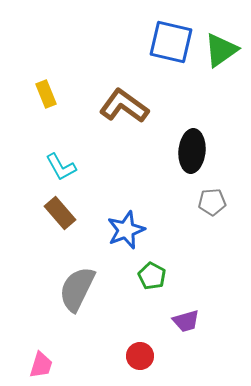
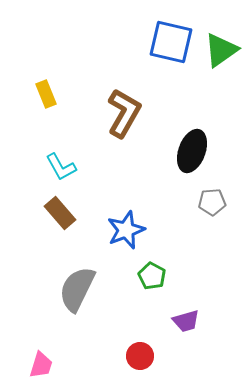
brown L-shape: moved 7 px down; rotated 84 degrees clockwise
black ellipse: rotated 15 degrees clockwise
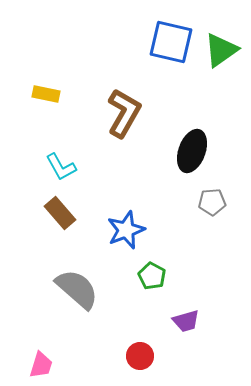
yellow rectangle: rotated 56 degrees counterclockwise
gray semicircle: rotated 105 degrees clockwise
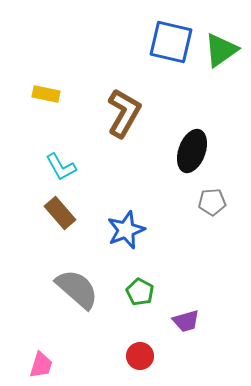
green pentagon: moved 12 px left, 16 px down
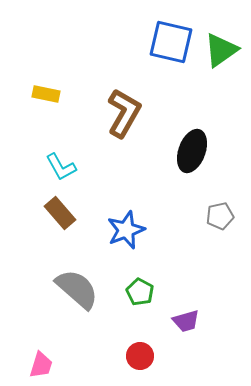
gray pentagon: moved 8 px right, 14 px down; rotated 8 degrees counterclockwise
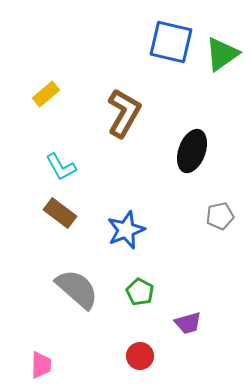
green triangle: moved 1 px right, 4 px down
yellow rectangle: rotated 52 degrees counterclockwise
brown rectangle: rotated 12 degrees counterclockwise
purple trapezoid: moved 2 px right, 2 px down
pink trapezoid: rotated 16 degrees counterclockwise
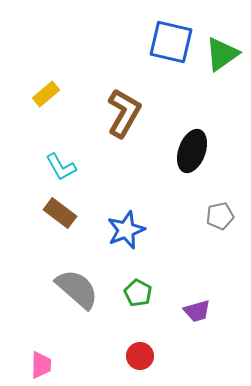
green pentagon: moved 2 px left, 1 px down
purple trapezoid: moved 9 px right, 12 px up
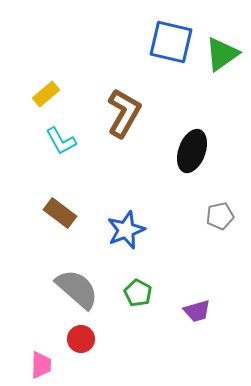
cyan L-shape: moved 26 px up
red circle: moved 59 px left, 17 px up
